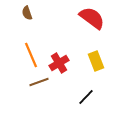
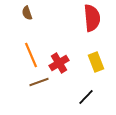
red semicircle: rotated 48 degrees clockwise
yellow rectangle: moved 1 px down
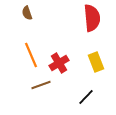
brown line: moved 2 px right, 3 px down
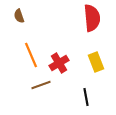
brown semicircle: moved 8 px left, 3 px down
black line: rotated 54 degrees counterclockwise
